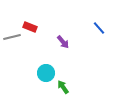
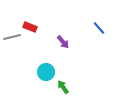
cyan circle: moved 1 px up
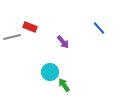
cyan circle: moved 4 px right
green arrow: moved 1 px right, 2 px up
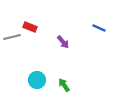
blue line: rotated 24 degrees counterclockwise
cyan circle: moved 13 px left, 8 px down
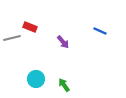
blue line: moved 1 px right, 3 px down
gray line: moved 1 px down
cyan circle: moved 1 px left, 1 px up
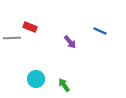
gray line: rotated 12 degrees clockwise
purple arrow: moved 7 px right
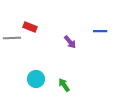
blue line: rotated 24 degrees counterclockwise
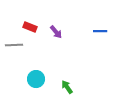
gray line: moved 2 px right, 7 px down
purple arrow: moved 14 px left, 10 px up
green arrow: moved 3 px right, 2 px down
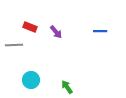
cyan circle: moved 5 px left, 1 px down
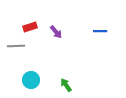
red rectangle: rotated 40 degrees counterclockwise
gray line: moved 2 px right, 1 px down
green arrow: moved 1 px left, 2 px up
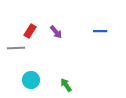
red rectangle: moved 4 px down; rotated 40 degrees counterclockwise
gray line: moved 2 px down
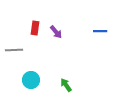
red rectangle: moved 5 px right, 3 px up; rotated 24 degrees counterclockwise
gray line: moved 2 px left, 2 px down
